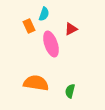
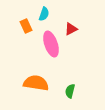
orange rectangle: moved 3 px left
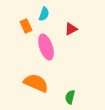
pink ellipse: moved 5 px left, 3 px down
orange semicircle: rotated 15 degrees clockwise
green semicircle: moved 6 px down
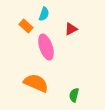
orange rectangle: rotated 24 degrees counterclockwise
green semicircle: moved 4 px right, 2 px up
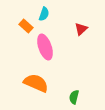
red triangle: moved 10 px right; rotated 16 degrees counterclockwise
pink ellipse: moved 1 px left
green semicircle: moved 2 px down
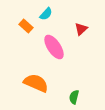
cyan semicircle: moved 2 px right; rotated 24 degrees clockwise
pink ellipse: moved 9 px right; rotated 15 degrees counterclockwise
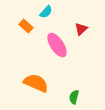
cyan semicircle: moved 2 px up
pink ellipse: moved 3 px right, 2 px up
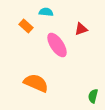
cyan semicircle: rotated 128 degrees counterclockwise
red triangle: rotated 24 degrees clockwise
green semicircle: moved 19 px right, 1 px up
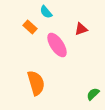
cyan semicircle: rotated 136 degrees counterclockwise
orange rectangle: moved 4 px right, 1 px down
orange semicircle: rotated 50 degrees clockwise
green semicircle: moved 2 px up; rotated 32 degrees clockwise
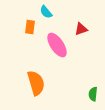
orange rectangle: rotated 56 degrees clockwise
green semicircle: rotated 40 degrees counterclockwise
